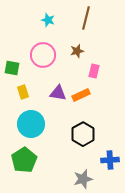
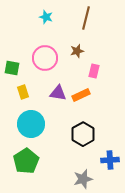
cyan star: moved 2 px left, 3 px up
pink circle: moved 2 px right, 3 px down
green pentagon: moved 2 px right, 1 px down
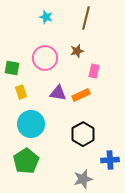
yellow rectangle: moved 2 px left
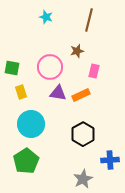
brown line: moved 3 px right, 2 px down
pink circle: moved 5 px right, 9 px down
gray star: rotated 12 degrees counterclockwise
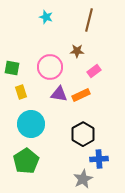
brown star: rotated 16 degrees clockwise
pink rectangle: rotated 40 degrees clockwise
purple triangle: moved 1 px right, 1 px down
blue cross: moved 11 px left, 1 px up
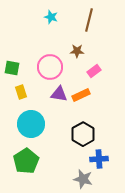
cyan star: moved 5 px right
gray star: rotated 30 degrees counterclockwise
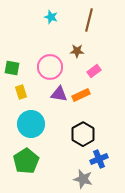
blue cross: rotated 18 degrees counterclockwise
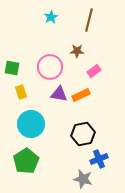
cyan star: rotated 24 degrees clockwise
black hexagon: rotated 20 degrees clockwise
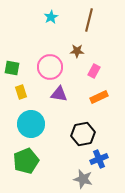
pink rectangle: rotated 24 degrees counterclockwise
orange rectangle: moved 18 px right, 2 px down
green pentagon: rotated 10 degrees clockwise
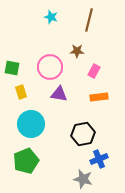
cyan star: rotated 24 degrees counterclockwise
orange rectangle: rotated 18 degrees clockwise
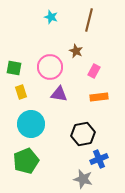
brown star: moved 1 px left; rotated 24 degrees clockwise
green square: moved 2 px right
